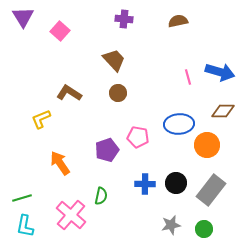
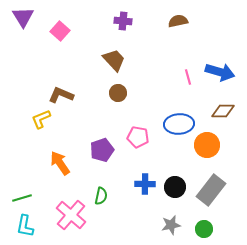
purple cross: moved 1 px left, 2 px down
brown L-shape: moved 8 px left, 2 px down; rotated 10 degrees counterclockwise
purple pentagon: moved 5 px left
black circle: moved 1 px left, 4 px down
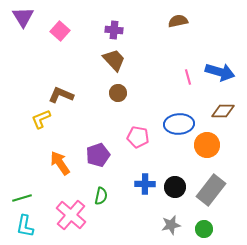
purple cross: moved 9 px left, 9 px down
purple pentagon: moved 4 px left, 5 px down
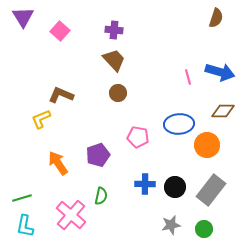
brown semicircle: moved 38 px right, 3 px up; rotated 120 degrees clockwise
orange arrow: moved 2 px left
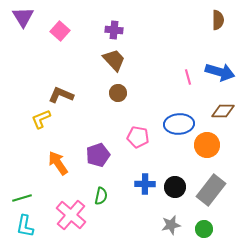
brown semicircle: moved 2 px right, 2 px down; rotated 18 degrees counterclockwise
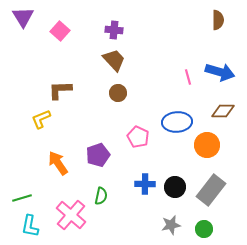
brown L-shape: moved 1 px left, 5 px up; rotated 25 degrees counterclockwise
blue ellipse: moved 2 px left, 2 px up
pink pentagon: rotated 15 degrees clockwise
cyan L-shape: moved 5 px right
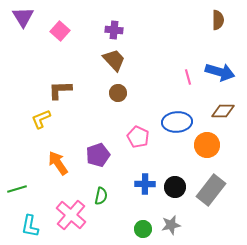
green line: moved 5 px left, 9 px up
green circle: moved 61 px left
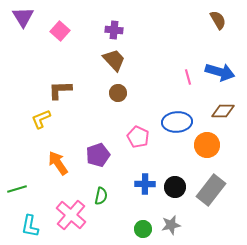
brown semicircle: rotated 30 degrees counterclockwise
